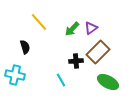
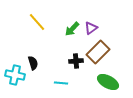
yellow line: moved 2 px left
black semicircle: moved 8 px right, 16 px down
cyan line: moved 3 px down; rotated 56 degrees counterclockwise
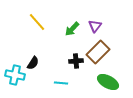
purple triangle: moved 4 px right, 2 px up; rotated 16 degrees counterclockwise
black semicircle: rotated 48 degrees clockwise
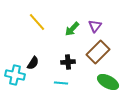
black cross: moved 8 px left, 1 px down
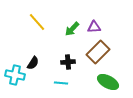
purple triangle: moved 1 px left, 1 px down; rotated 48 degrees clockwise
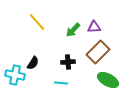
green arrow: moved 1 px right, 1 px down
green ellipse: moved 2 px up
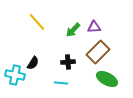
green ellipse: moved 1 px left, 1 px up
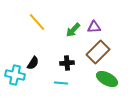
black cross: moved 1 px left, 1 px down
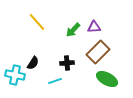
cyan line: moved 6 px left, 2 px up; rotated 24 degrees counterclockwise
